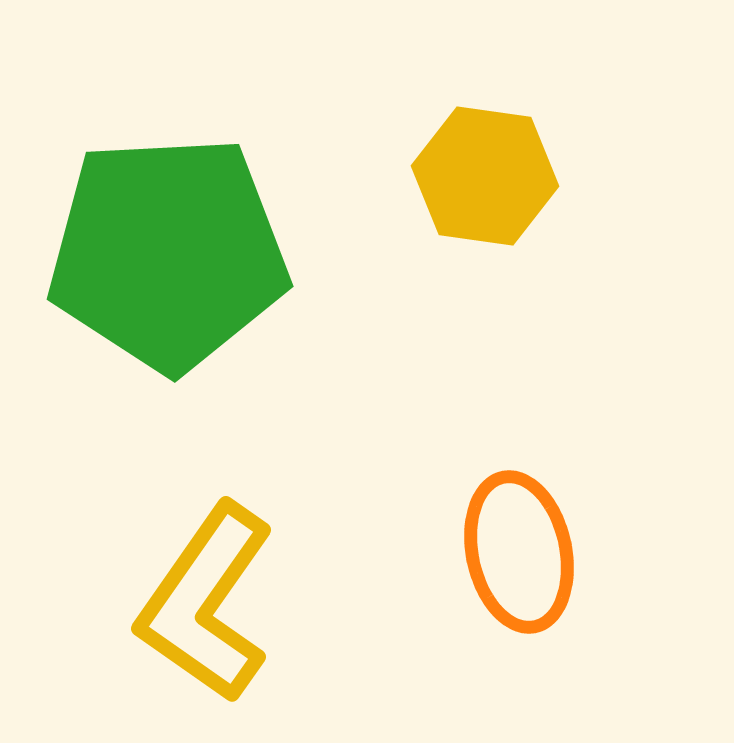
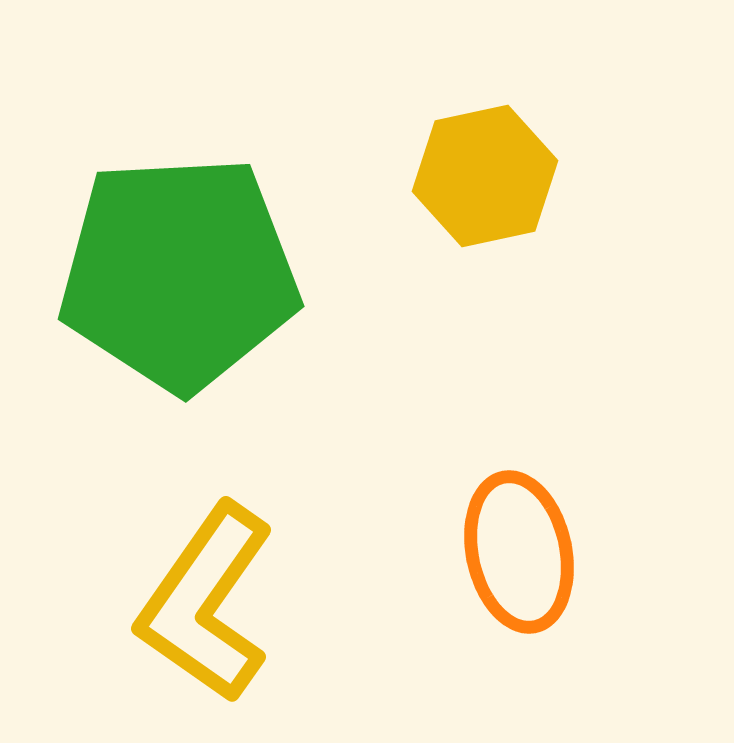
yellow hexagon: rotated 20 degrees counterclockwise
green pentagon: moved 11 px right, 20 px down
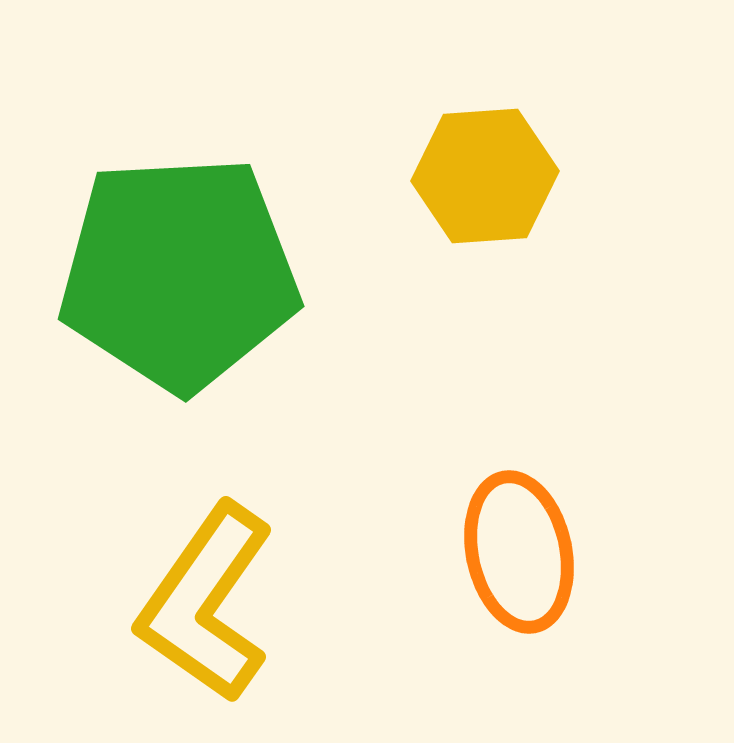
yellow hexagon: rotated 8 degrees clockwise
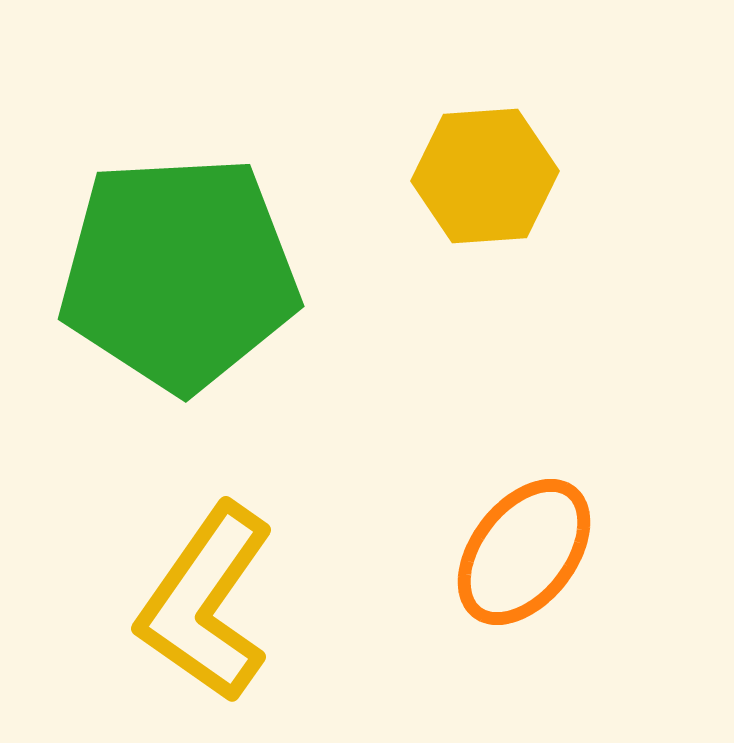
orange ellipse: moved 5 px right; rotated 50 degrees clockwise
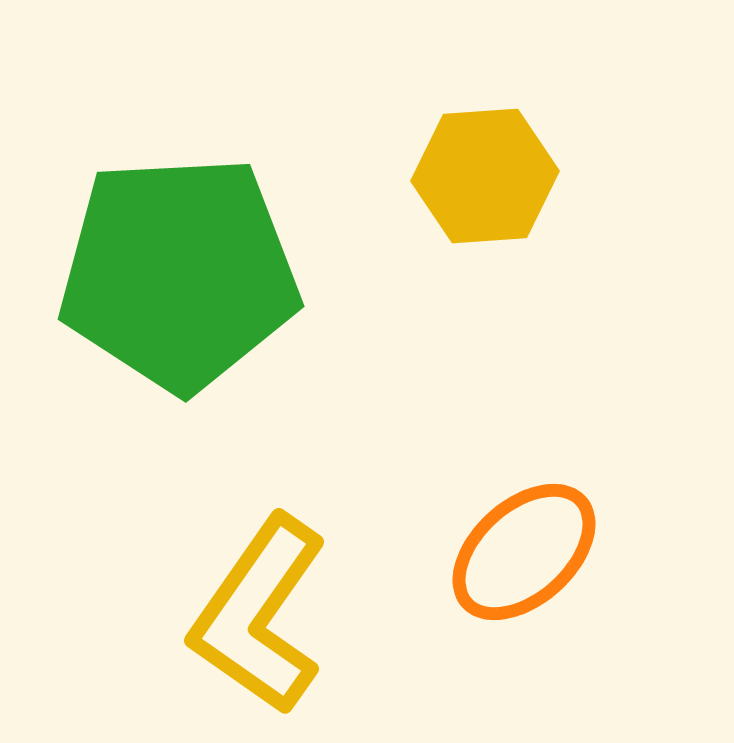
orange ellipse: rotated 10 degrees clockwise
yellow L-shape: moved 53 px right, 12 px down
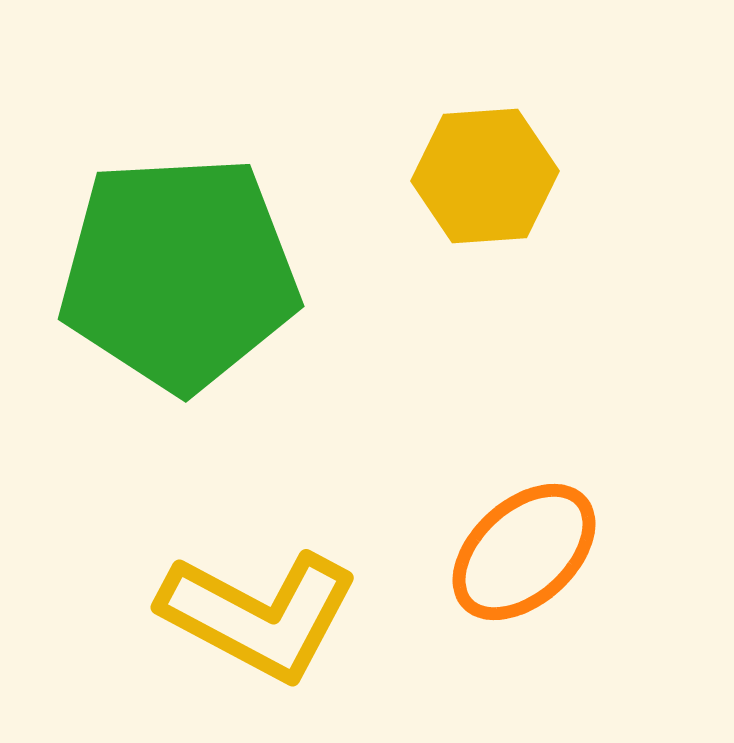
yellow L-shape: rotated 97 degrees counterclockwise
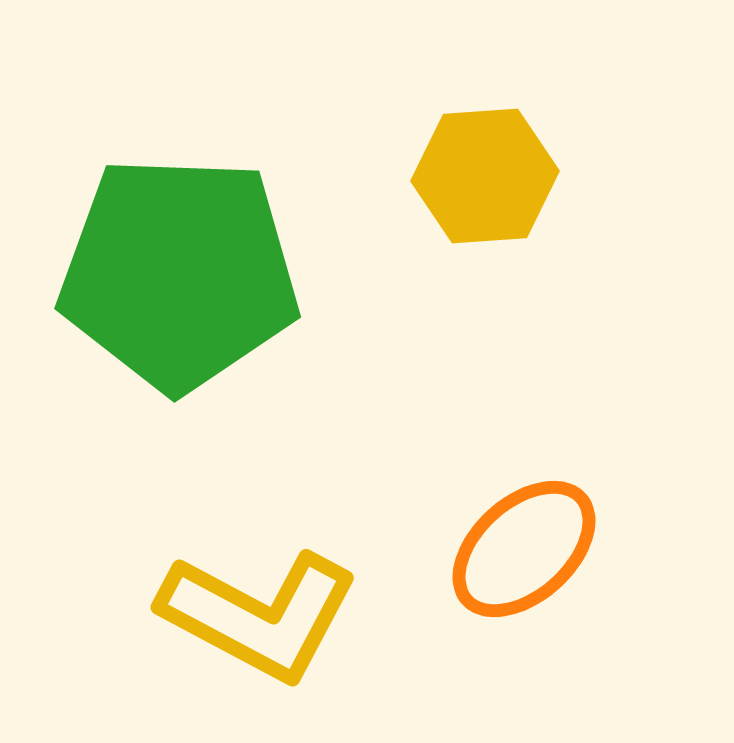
green pentagon: rotated 5 degrees clockwise
orange ellipse: moved 3 px up
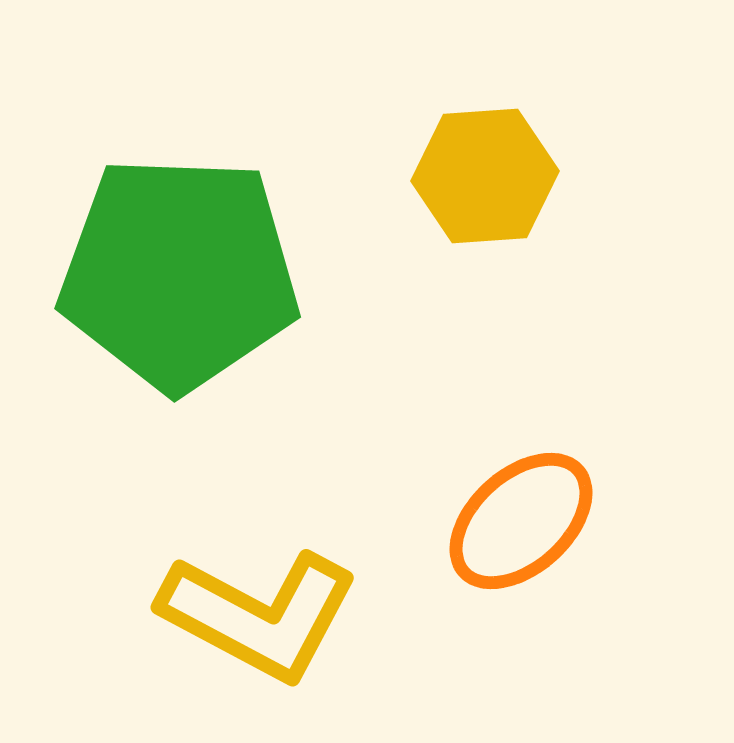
orange ellipse: moved 3 px left, 28 px up
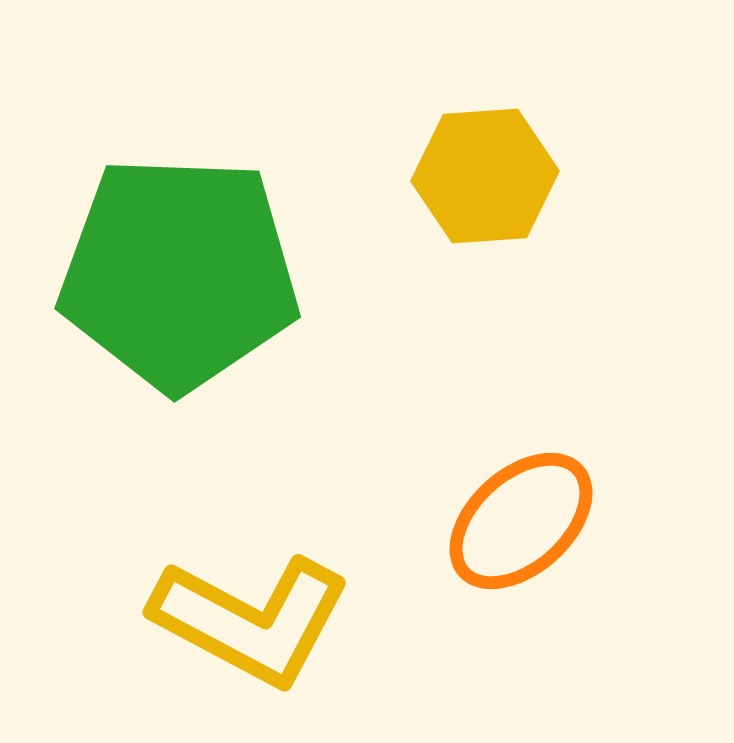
yellow L-shape: moved 8 px left, 5 px down
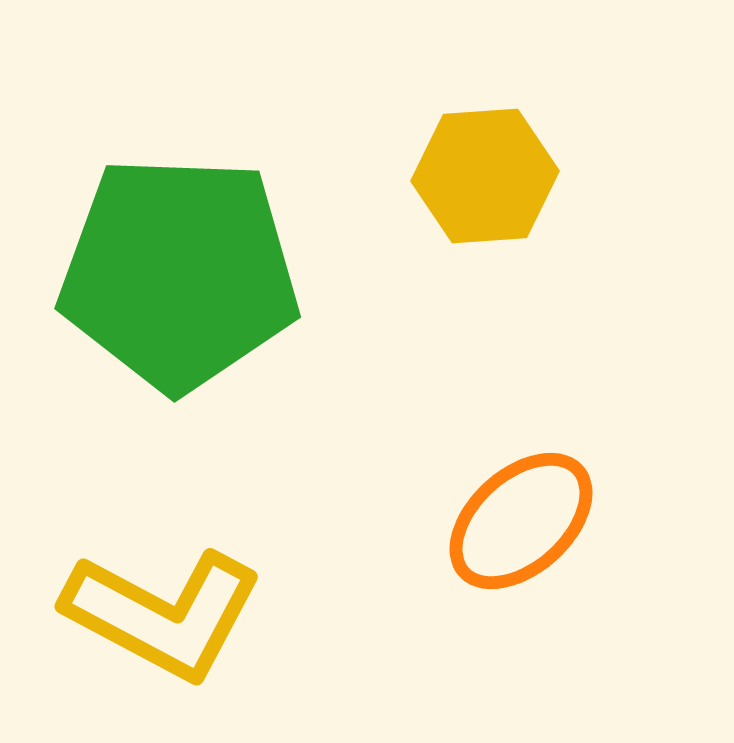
yellow L-shape: moved 88 px left, 6 px up
